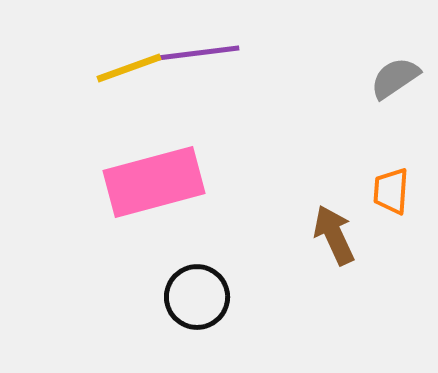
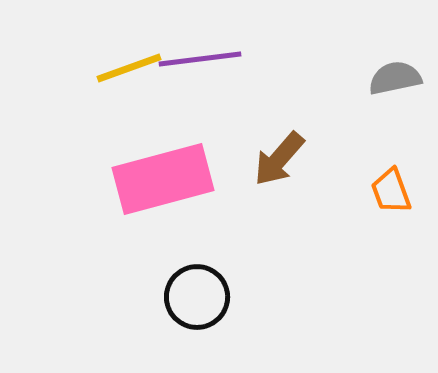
purple line: moved 2 px right, 6 px down
gray semicircle: rotated 22 degrees clockwise
pink rectangle: moved 9 px right, 3 px up
orange trapezoid: rotated 24 degrees counterclockwise
brown arrow: moved 55 px left, 76 px up; rotated 114 degrees counterclockwise
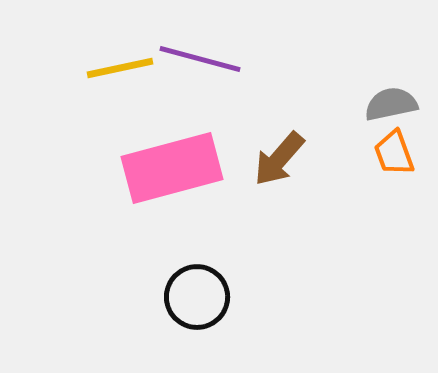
purple line: rotated 22 degrees clockwise
yellow line: moved 9 px left; rotated 8 degrees clockwise
gray semicircle: moved 4 px left, 26 px down
pink rectangle: moved 9 px right, 11 px up
orange trapezoid: moved 3 px right, 38 px up
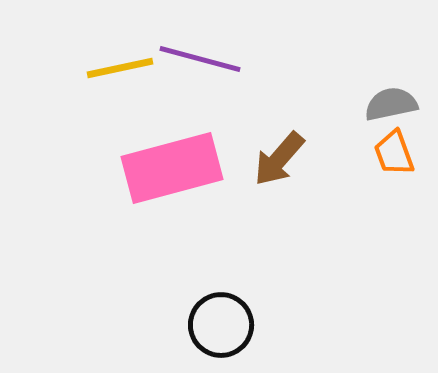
black circle: moved 24 px right, 28 px down
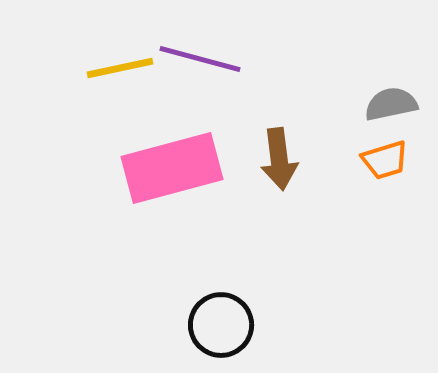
orange trapezoid: moved 9 px left, 7 px down; rotated 87 degrees counterclockwise
brown arrow: rotated 48 degrees counterclockwise
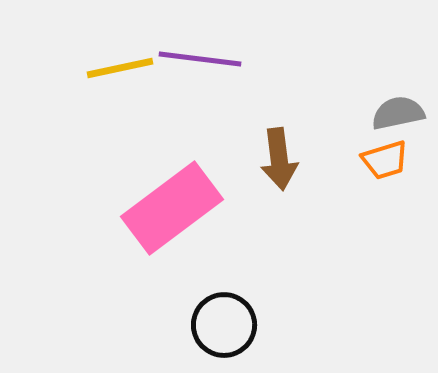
purple line: rotated 8 degrees counterclockwise
gray semicircle: moved 7 px right, 9 px down
pink rectangle: moved 40 px down; rotated 22 degrees counterclockwise
black circle: moved 3 px right
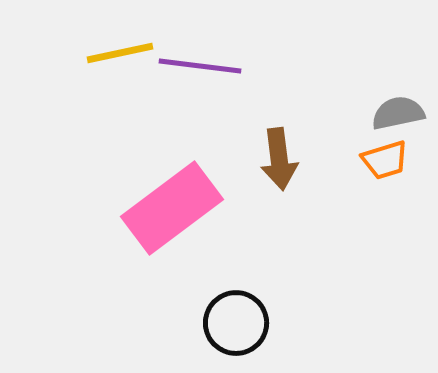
purple line: moved 7 px down
yellow line: moved 15 px up
black circle: moved 12 px right, 2 px up
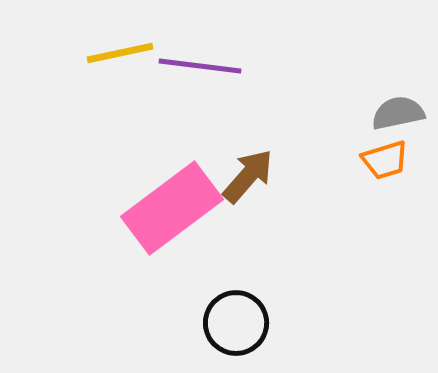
brown arrow: moved 31 px left, 17 px down; rotated 132 degrees counterclockwise
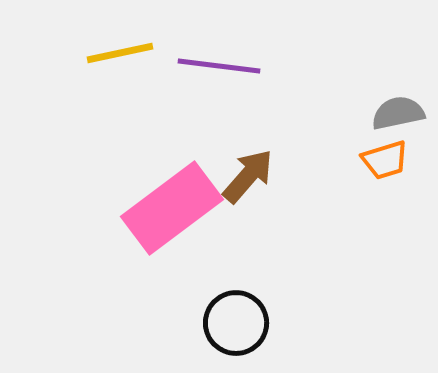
purple line: moved 19 px right
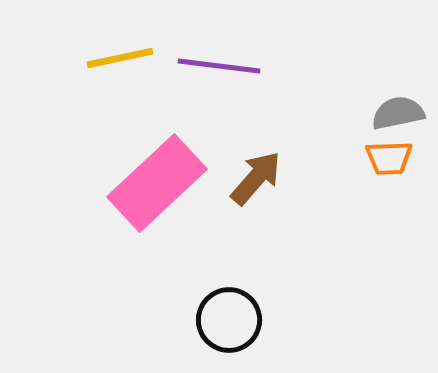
yellow line: moved 5 px down
orange trapezoid: moved 4 px right, 2 px up; rotated 15 degrees clockwise
brown arrow: moved 8 px right, 2 px down
pink rectangle: moved 15 px left, 25 px up; rotated 6 degrees counterclockwise
black circle: moved 7 px left, 3 px up
